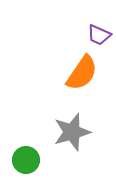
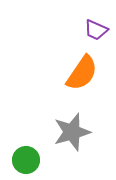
purple trapezoid: moved 3 px left, 5 px up
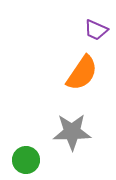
gray star: rotated 15 degrees clockwise
